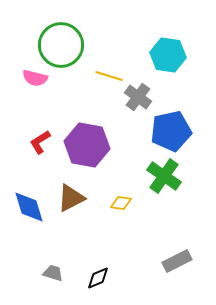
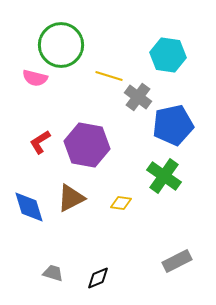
blue pentagon: moved 2 px right, 6 px up
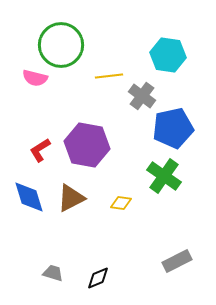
yellow line: rotated 24 degrees counterclockwise
gray cross: moved 4 px right, 1 px up
blue pentagon: moved 3 px down
red L-shape: moved 8 px down
blue diamond: moved 10 px up
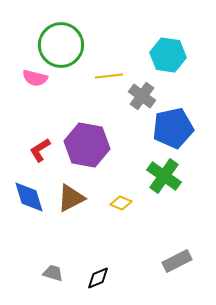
yellow diamond: rotated 15 degrees clockwise
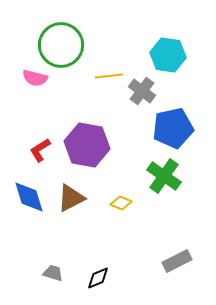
gray cross: moved 5 px up
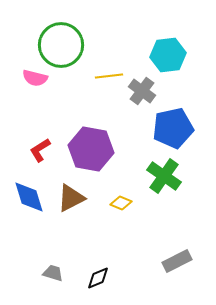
cyan hexagon: rotated 16 degrees counterclockwise
purple hexagon: moved 4 px right, 4 px down
